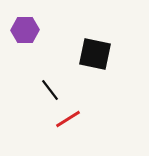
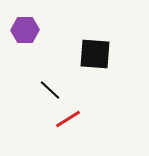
black square: rotated 8 degrees counterclockwise
black line: rotated 10 degrees counterclockwise
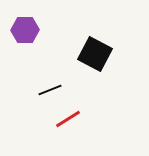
black square: rotated 24 degrees clockwise
black line: rotated 65 degrees counterclockwise
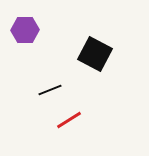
red line: moved 1 px right, 1 px down
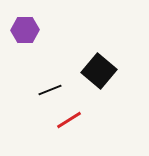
black square: moved 4 px right, 17 px down; rotated 12 degrees clockwise
